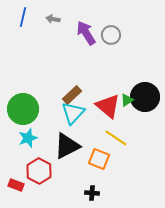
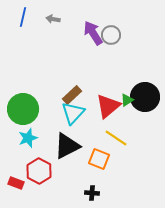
purple arrow: moved 7 px right
red triangle: rotated 40 degrees clockwise
red rectangle: moved 2 px up
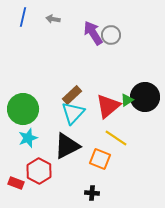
orange square: moved 1 px right
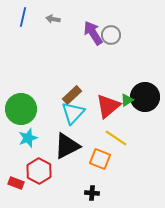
green circle: moved 2 px left
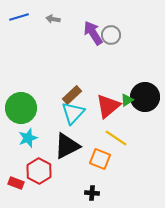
blue line: moved 4 px left; rotated 60 degrees clockwise
green circle: moved 1 px up
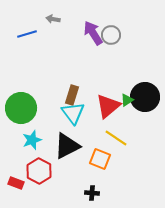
blue line: moved 8 px right, 17 px down
brown rectangle: rotated 30 degrees counterclockwise
cyan triangle: rotated 20 degrees counterclockwise
cyan star: moved 4 px right, 2 px down
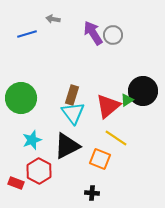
gray circle: moved 2 px right
black circle: moved 2 px left, 6 px up
green circle: moved 10 px up
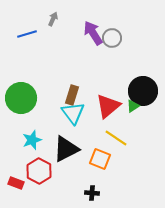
gray arrow: rotated 104 degrees clockwise
gray circle: moved 1 px left, 3 px down
green triangle: moved 6 px right, 6 px down
black triangle: moved 1 px left, 3 px down
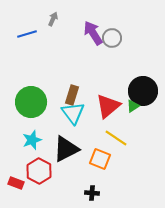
green circle: moved 10 px right, 4 px down
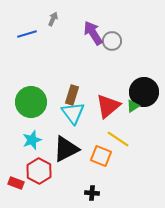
gray circle: moved 3 px down
black circle: moved 1 px right, 1 px down
yellow line: moved 2 px right, 1 px down
orange square: moved 1 px right, 3 px up
